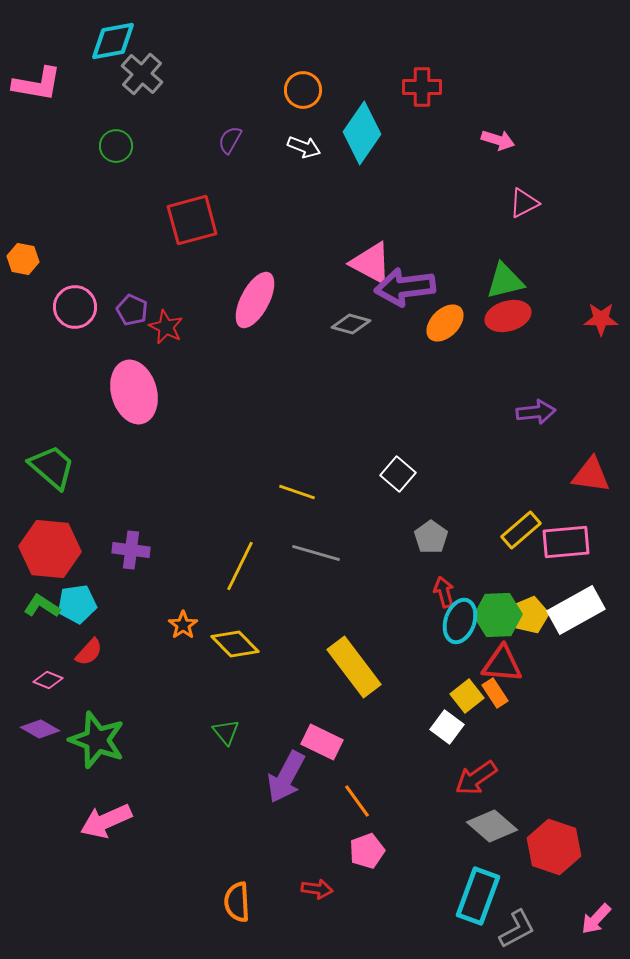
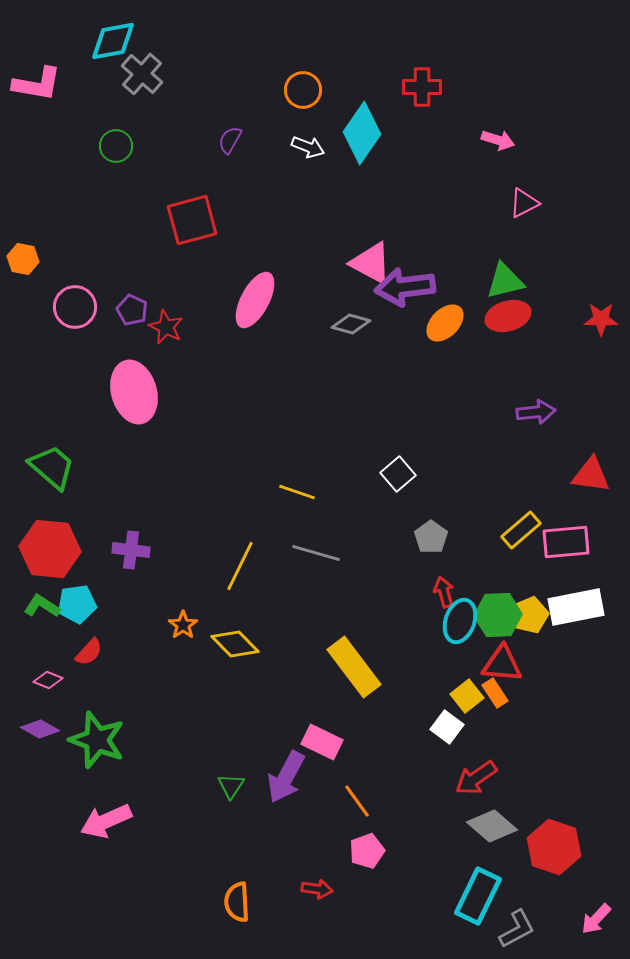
white arrow at (304, 147): moved 4 px right
white square at (398, 474): rotated 8 degrees clockwise
white rectangle at (576, 610): moved 3 px up; rotated 18 degrees clockwise
green triangle at (226, 732): moved 5 px right, 54 px down; rotated 12 degrees clockwise
cyan rectangle at (478, 896): rotated 6 degrees clockwise
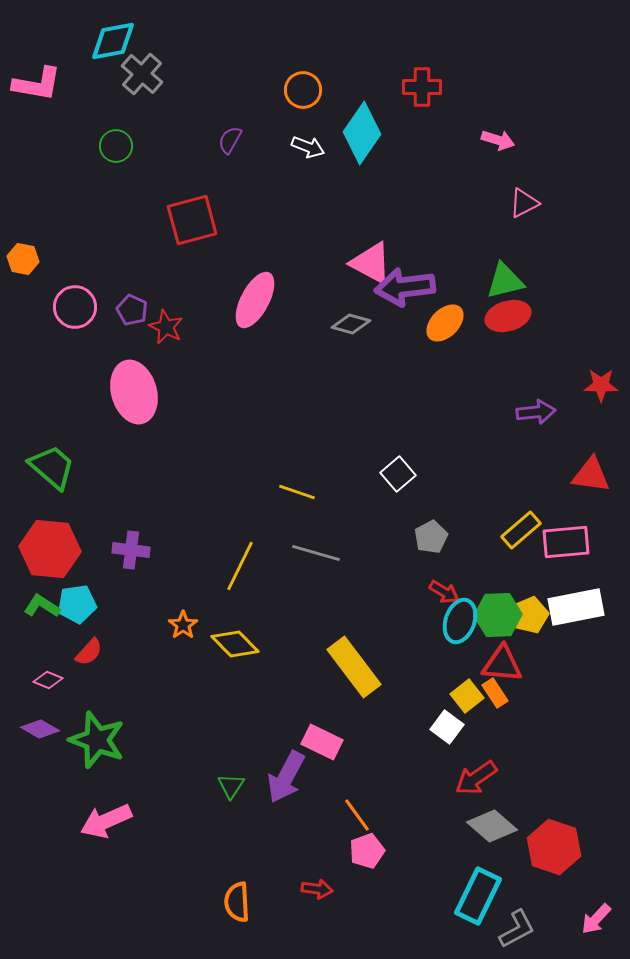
red star at (601, 319): moved 66 px down
gray pentagon at (431, 537): rotated 8 degrees clockwise
red arrow at (444, 592): rotated 136 degrees clockwise
orange line at (357, 801): moved 14 px down
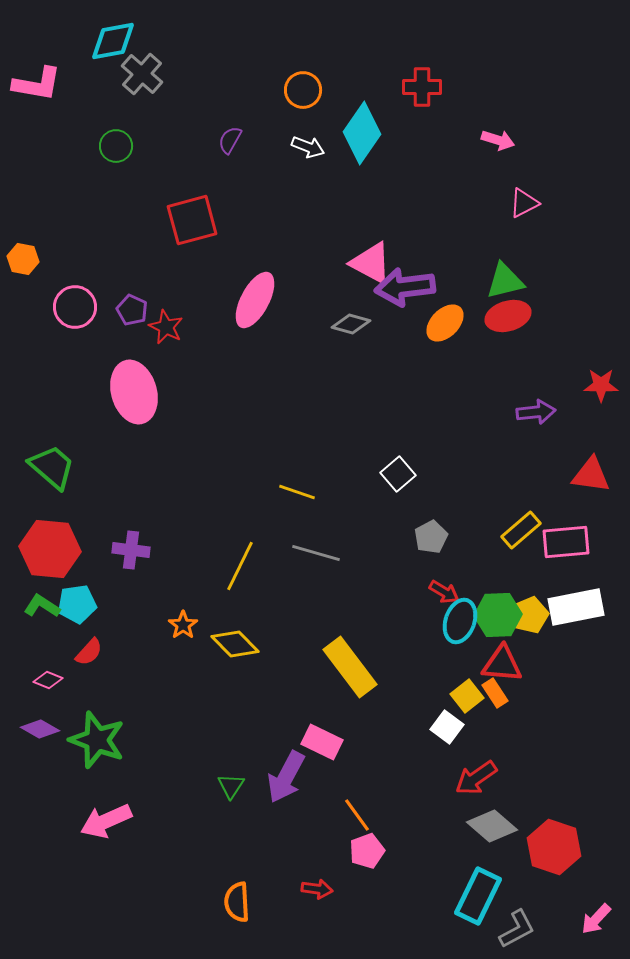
yellow rectangle at (354, 667): moved 4 px left
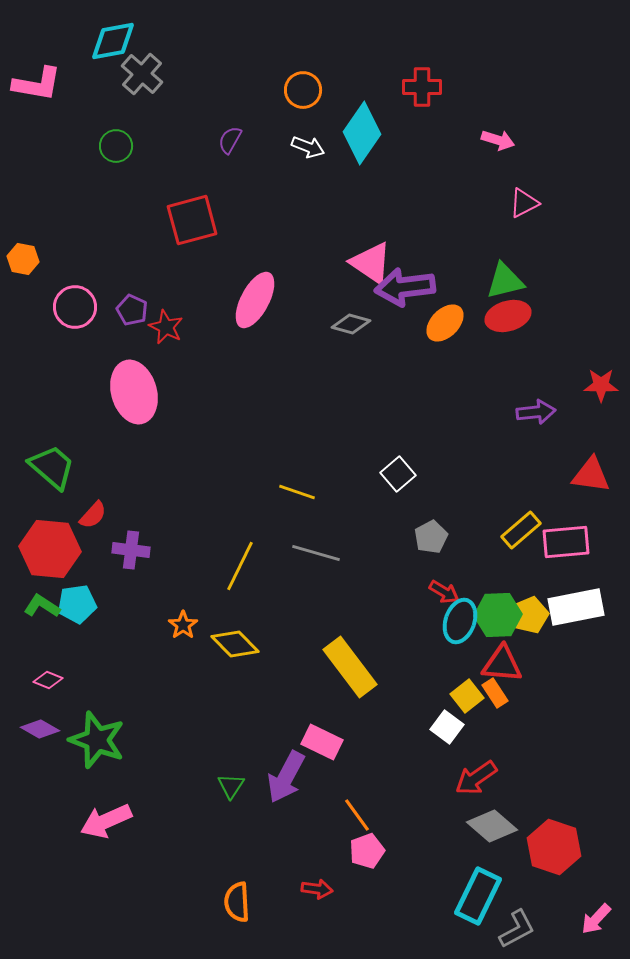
pink triangle at (371, 263): rotated 6 degrees clockwise
red semicircle at (89, 652): moved 4 px right, 137 px up
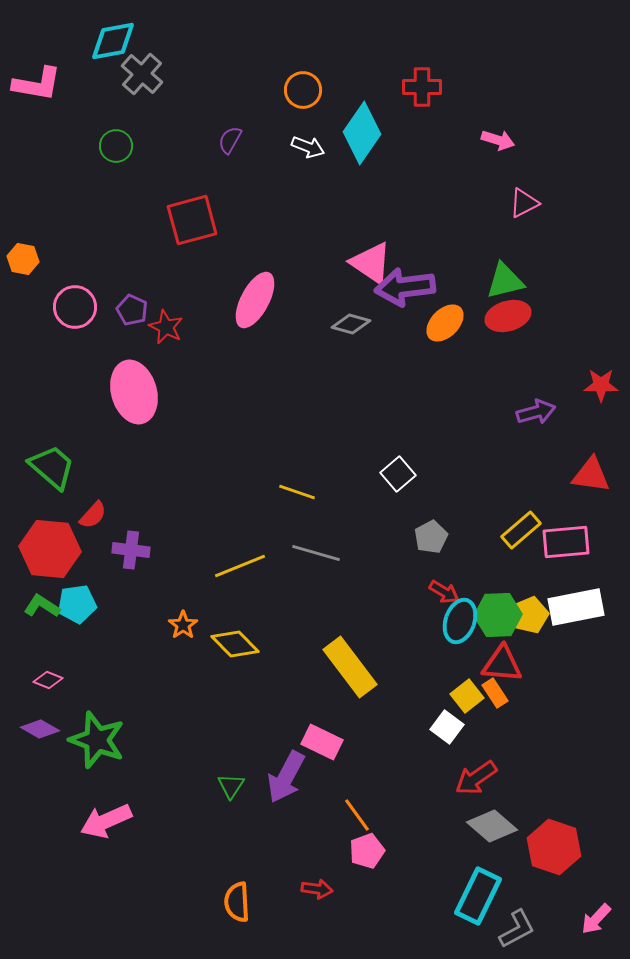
purple arrow at (536, 412): rotated 9 degrees counterclockwise
yellow line at (240, 566): rotated 42 degrees clockwise
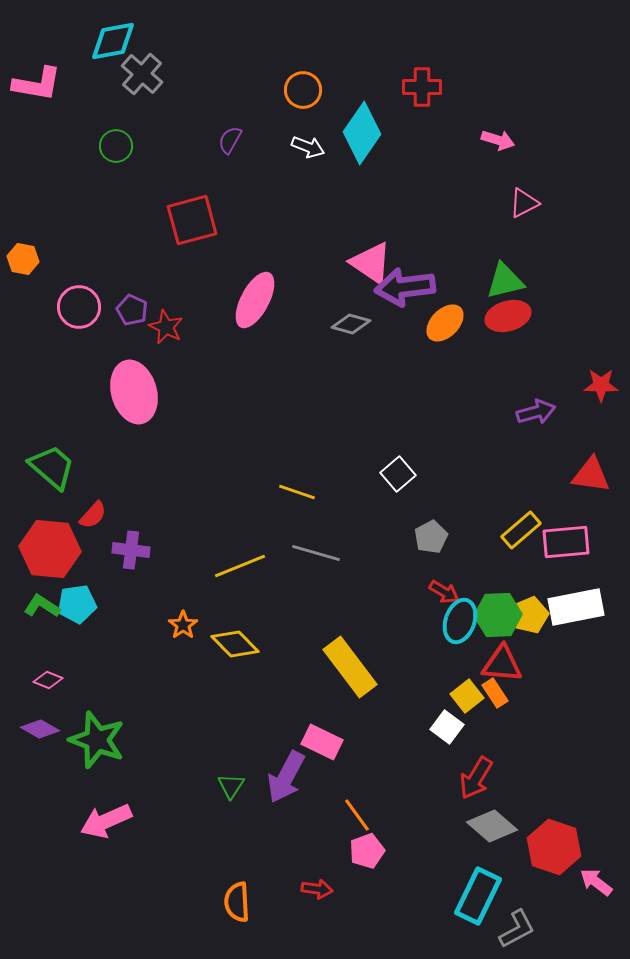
pink circle at (75, 307): moved 4 px right
red arrow at (476, 778): rotated 24 degrees counterclockwise
pink arrow at (596, 919): moved 37 px up; rotated 84 degrees clockwise
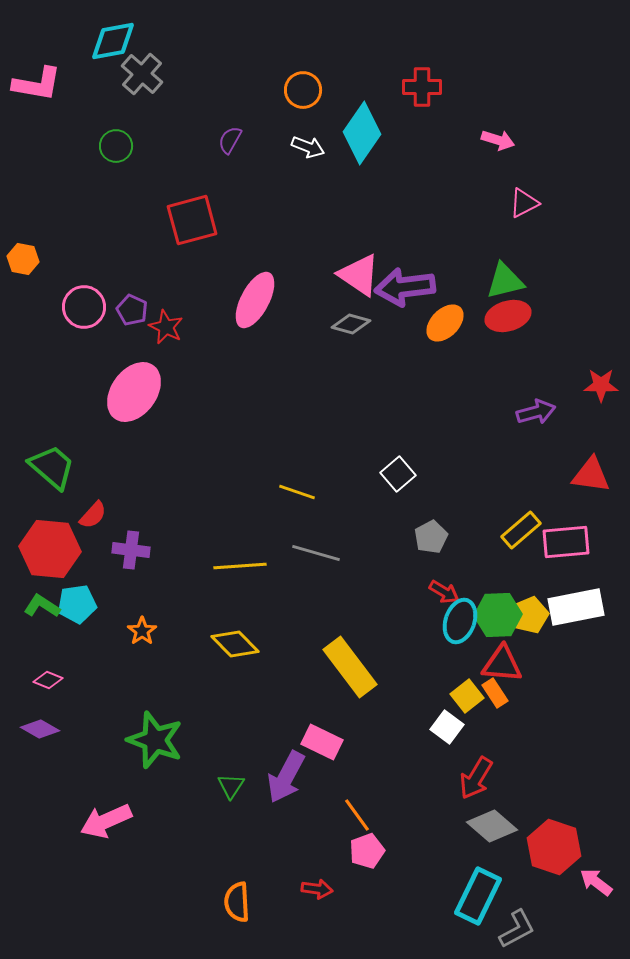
pink triangle at (371, 263): moved 12 px left, 12 px down
pink circle at (79, 307): moved 5 px right
pink ellipse at (134, 392): rotated 52 degrees clockwise
yellow line at (240, 566): rotated 18 degrees clockwise
orange star at (183, 625): moved 41 px left, 6 px down
green star at (97, 740): moved 58 px right
